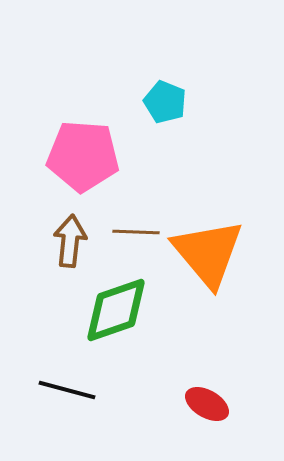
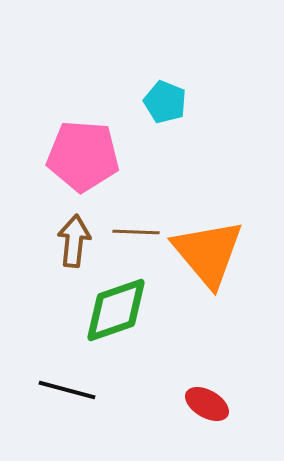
brown arrow: moved 4 px right
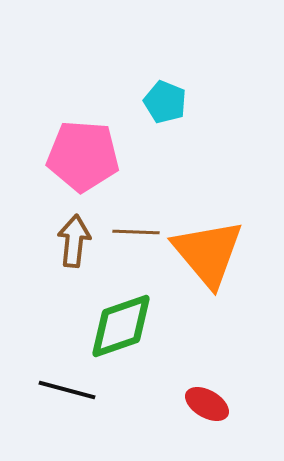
green diamond: moved 5 px right, 16 px down
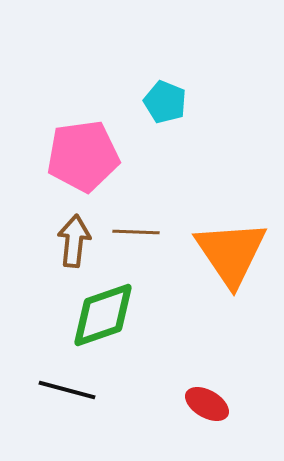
pink pentagon: rotated 12 degrees counterclockwise
orange triangle: moved 23 px right; rotated 6 degrees clockwise
green diamond: moved 18 px left, 11 px up
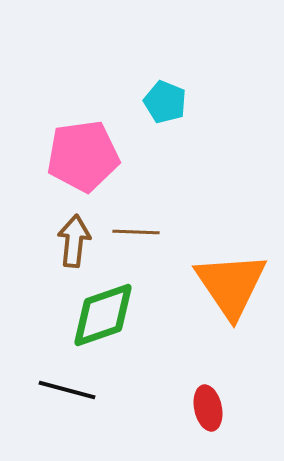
orange triangle: moved 32 px down
red ellipse: moved 1 px right, 4 px down; rotated 48 degrees clockwise
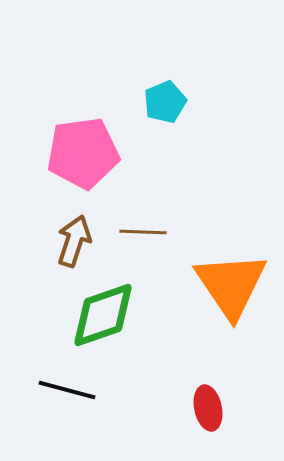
cyan pentagon: rotated 27 degrees clockwise
pink pentagon: moved 3 px up
brown line: moved 7 px right
brown arrow: rotated 12 degrees clockwise
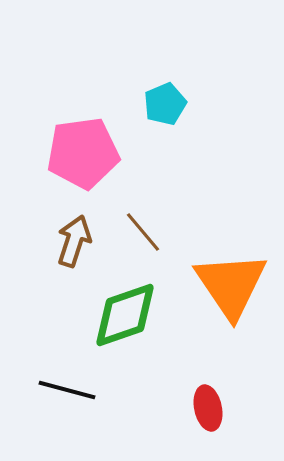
cyan pentagon: moved 2 px down
brown line: rotated 48 degrees clockwise
green diamond: moved 22 px right
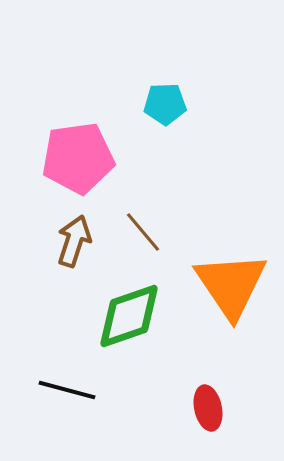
cyan pentagon: rotated 21 degrees clockwise
pink pentagon: moved 5 px left, 5 px down
green diamond: moved 4 px right, 1 px down
